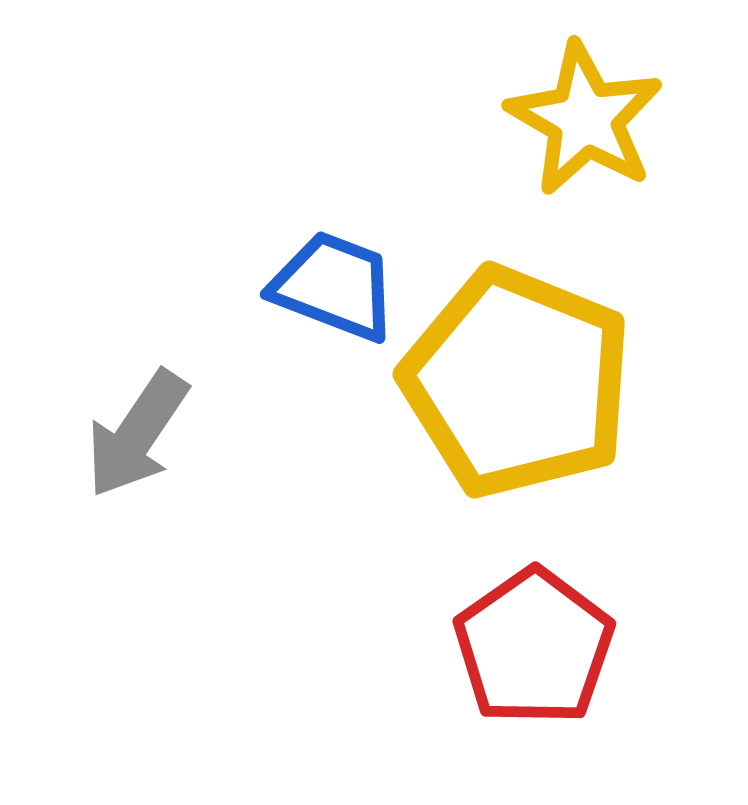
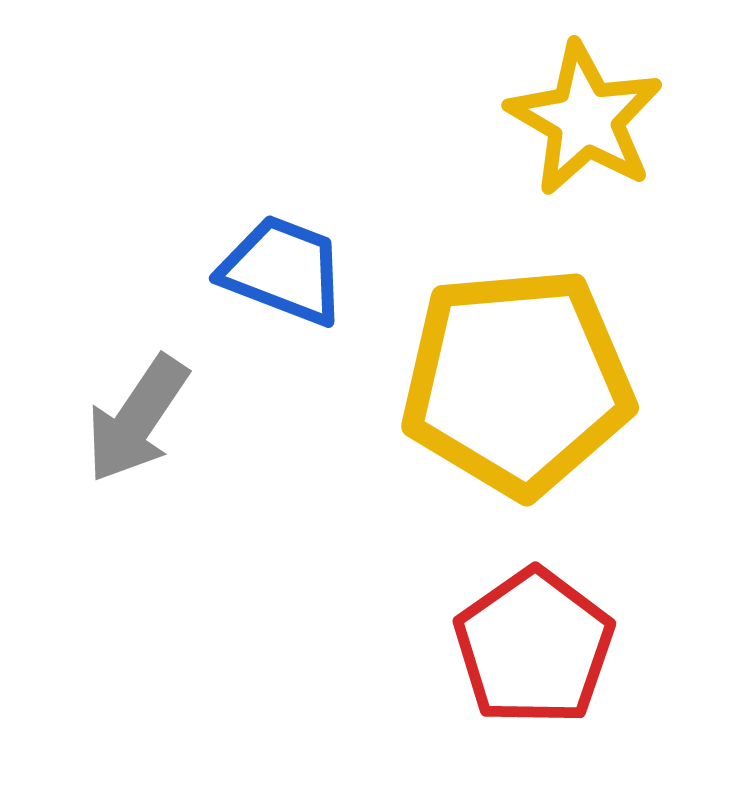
blue trapezoid: moved 51 px left, 16 px up
yellow pentagon: rotated 27 degrees counterclockwise
gray arrow: moved 15 px up
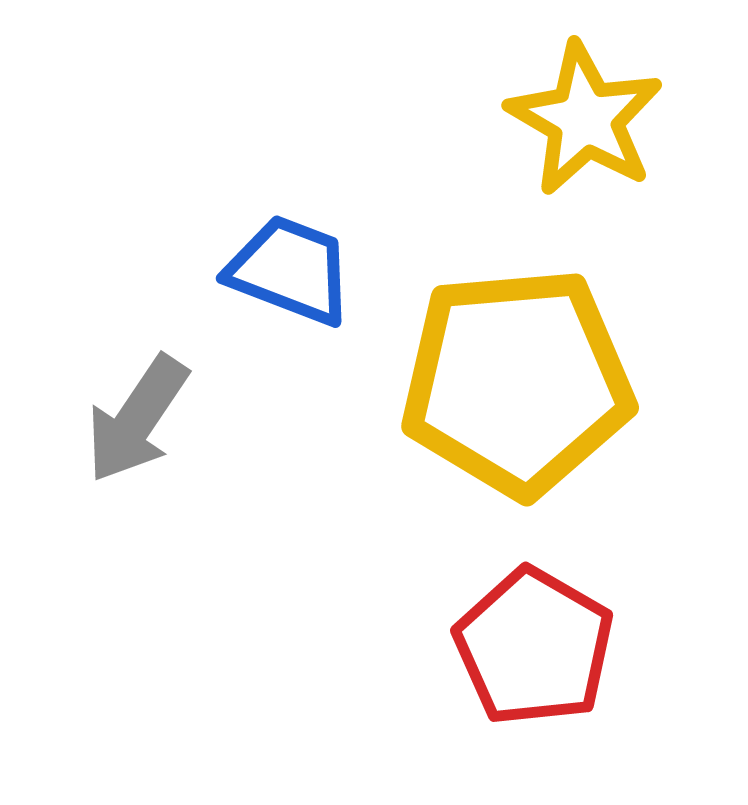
blue trapezoid: moved 7 px right
red pentagon: rotated 7 degrees counterclockwise
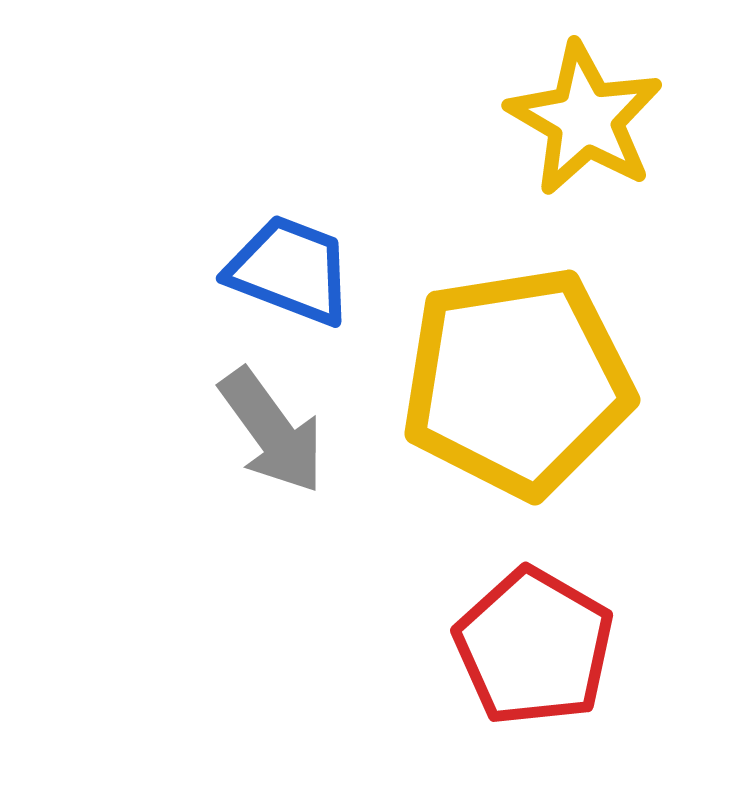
yellow pentagon: rotated 4 degrees counterclockwise
gray arrow: moved 135 px right, 12 px down; rotated 70 degrees counterclockwise
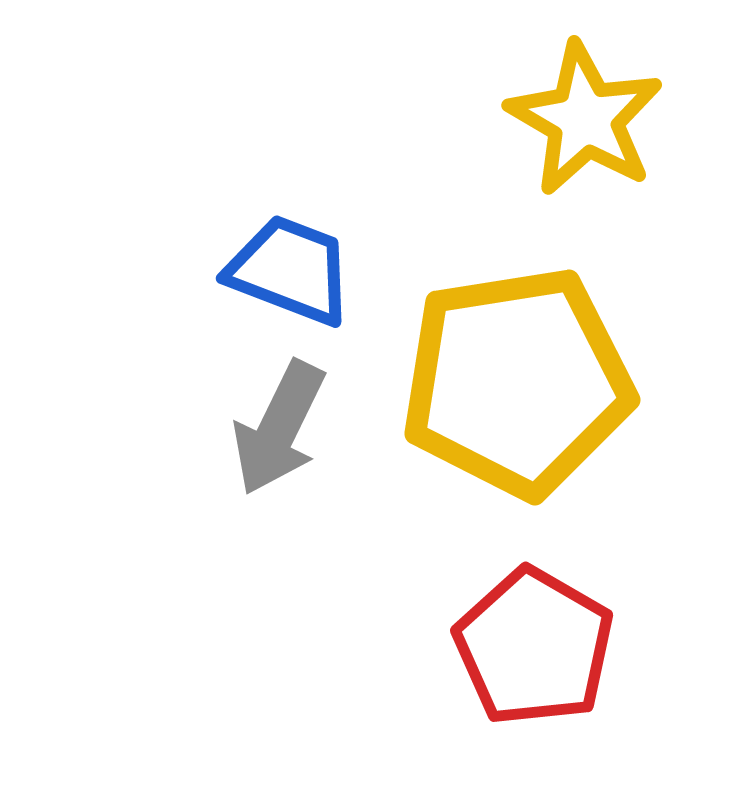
gray arrow: moved 7 px right, 3 px up; rotated 62 degrees clockwise
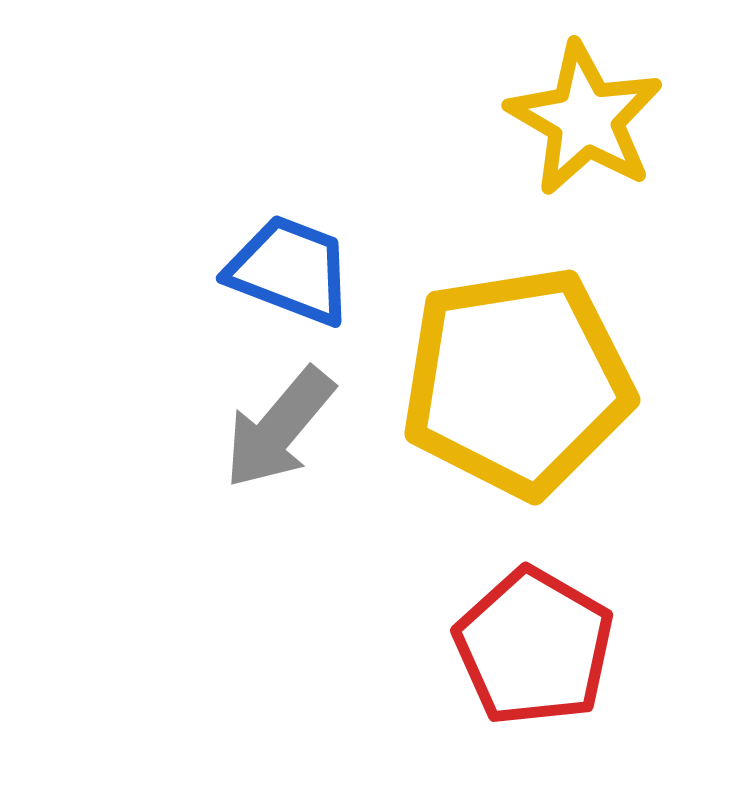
gray arrow: rotated 14 degrees clockwise
